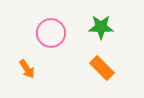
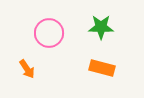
pink circle: moved 2 px left
orange rectangle: rotated 30 degrees counterclockwise
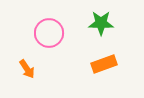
green star: moved 4 px up
orange rectangle: moved 2 px right, 4 px up; rotated 35 degrees counterclockwise
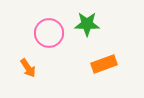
green star: moved 14 px left, 1 px down
orange arrow: moved 1 px right, 1 px up
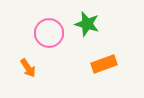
green star: rotated 15 degrees clockwise
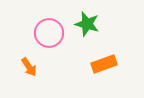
orange arrow: moved 1 px right, 1 px up
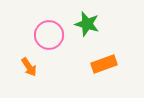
pink circle: moved 2 px down
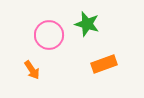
orange arrow: moved 3 px right, 3 px down
